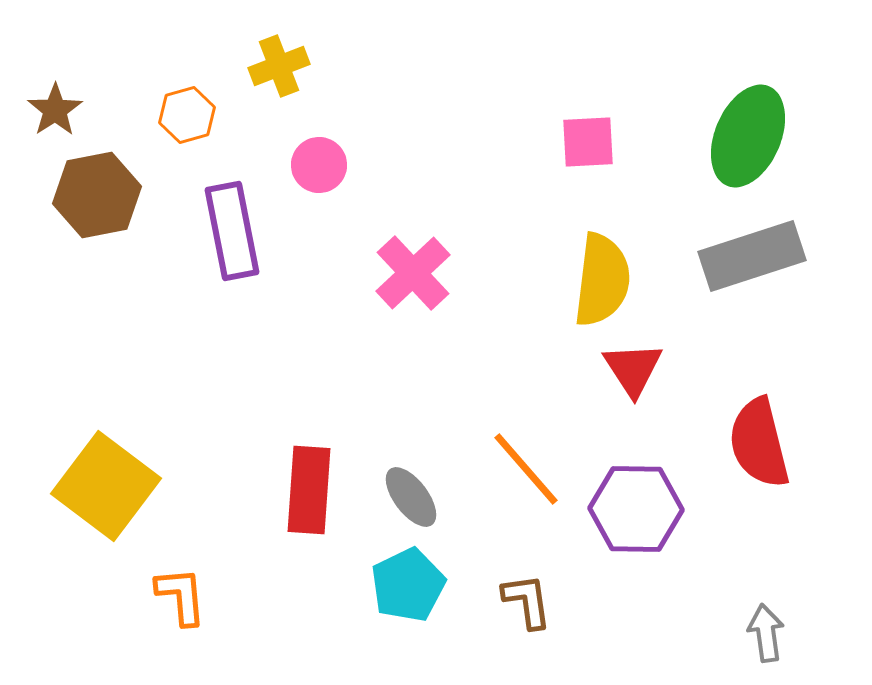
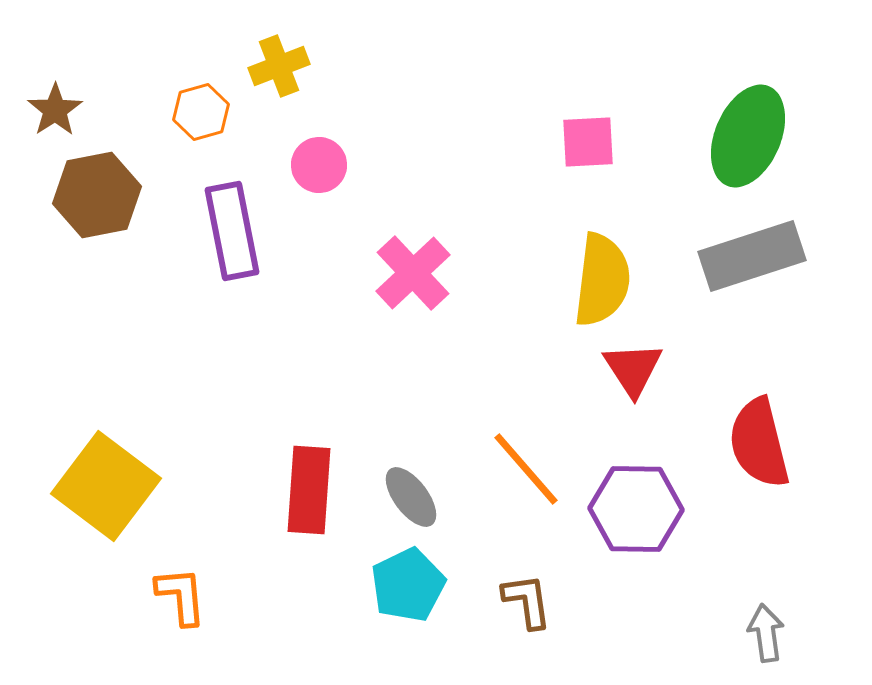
orange hexagon: moved 14 px right, 3 px up
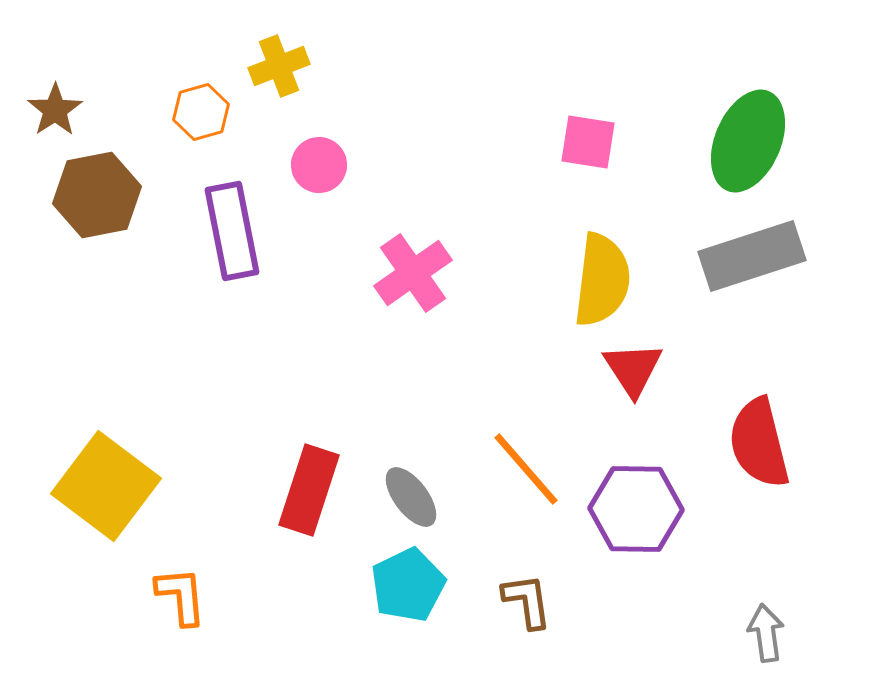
green ellipse: moved 5 px down
pink square: rotated 12 degrees clockwise
pink cross: rotated 8 degrees clockwise
red rectangle: rotated 14 degrees clockwise
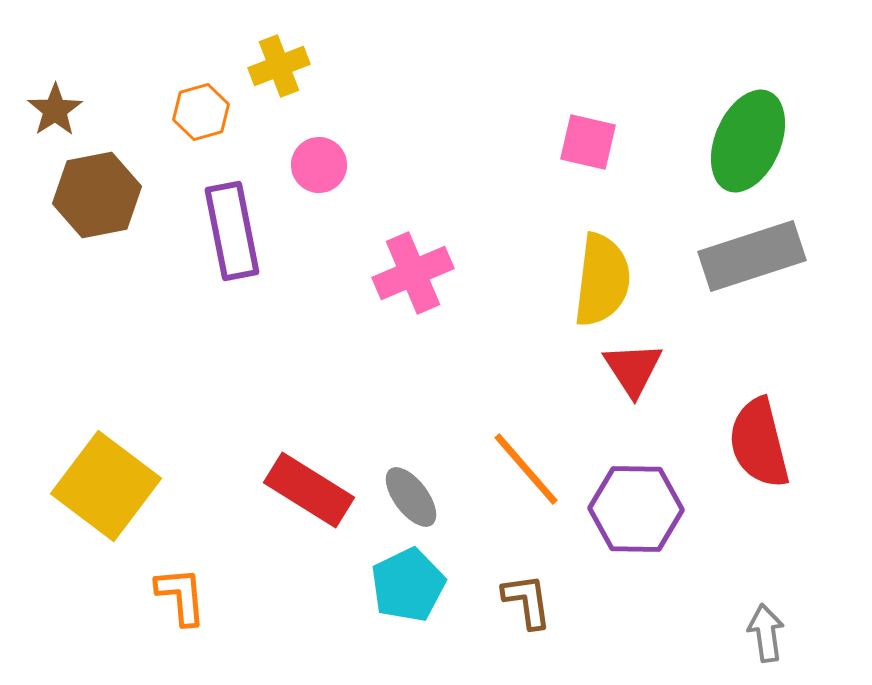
pink square: rotated 4 degrees clockwise
pink cross: rotated 12 degrees clockwise
red rectangle: rotated 76 degrees counterclockwise
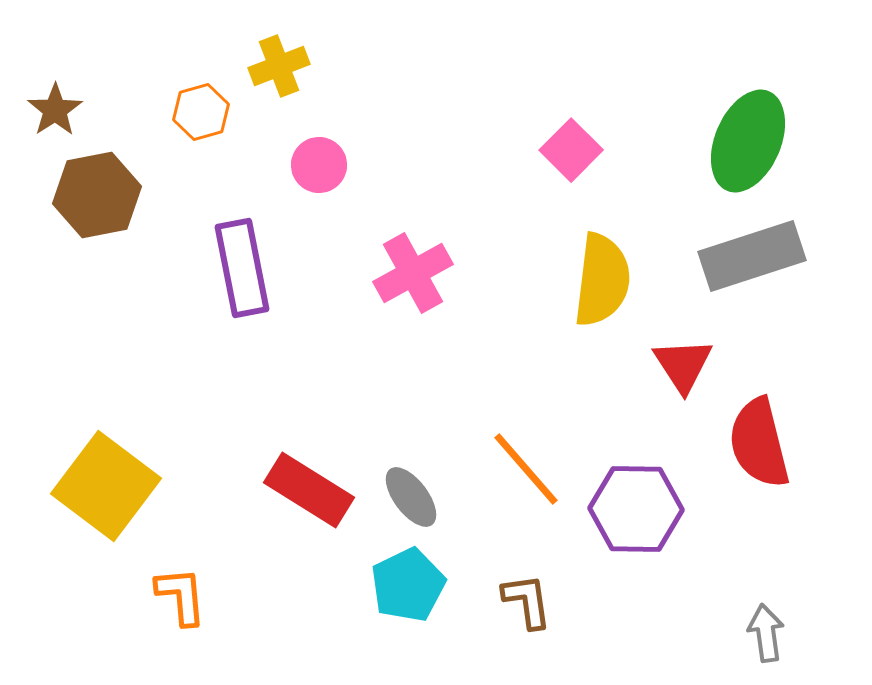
pink square: moved 17 px left, 8 px down; rotated 32 degrees clockwise
purple rectangle: moved 10 px right, 37 px down
pink cross: rotated 6 degrees counterclockwise
red triangle: moved 50 px right, 4 px up
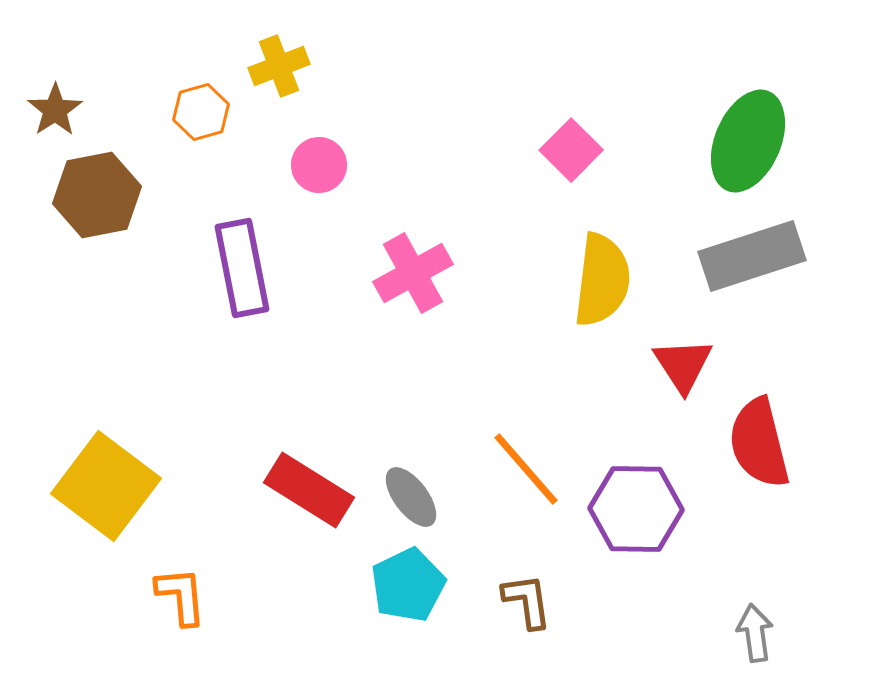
gray arrow: moved 11 px left
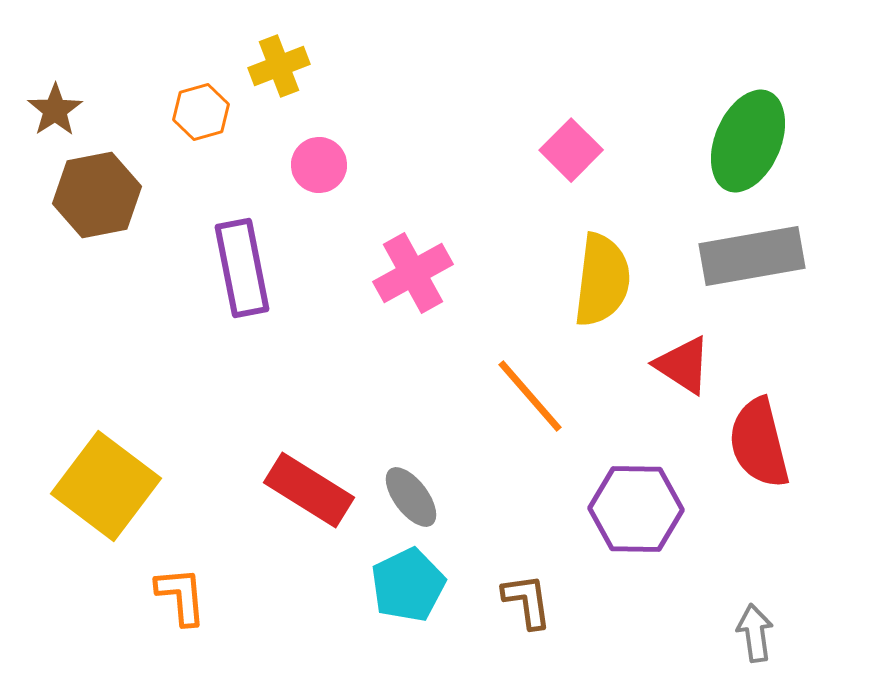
gray rectangle: rotated 8 degrees clockwise
red triangle: rotated 24 degrees counterclockwise
orange line: moved 4 px right, 73 px up
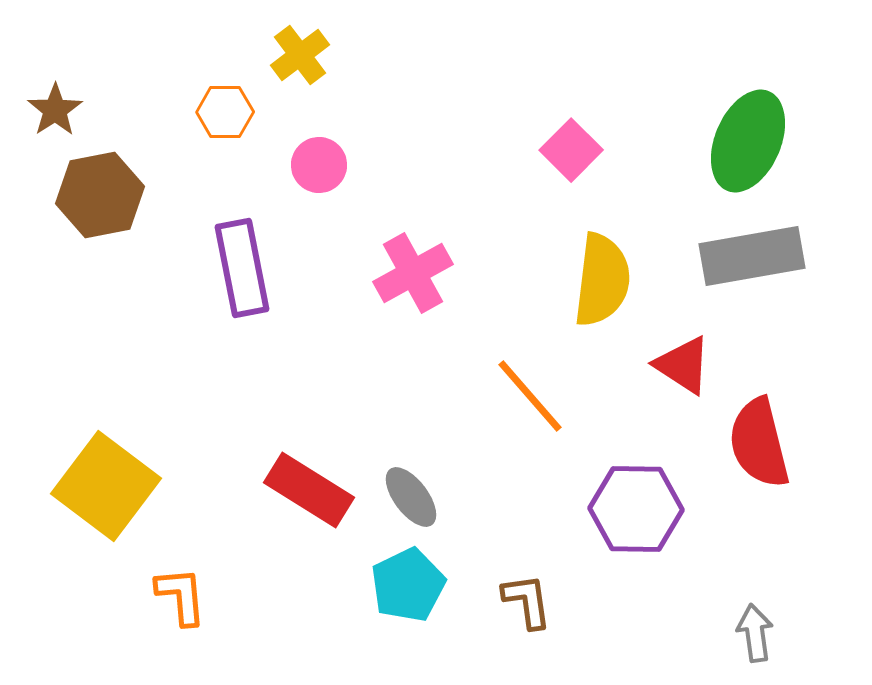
yellow cross: moved 21 px right, 11 px up; rotated 16 degrees counterclockwise
orange hexagon: moved 24 px right; rotated 16 degrees clockwise
brown hexagon: moved 3 px right
